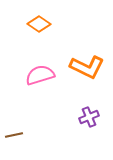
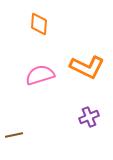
orange diamond: rotated 60 degrees clockwise
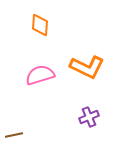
orange diamond: moved 1 px right, 1 px down
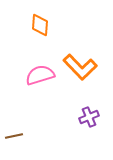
orange L-shape: moved 7 px left; rotated 20 degrees clockwise
brown line: moved 1 px down
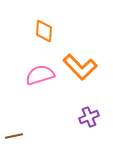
orange diamond: moved 4 px right, 6 px down
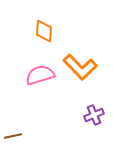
purple cross: moved 5 px right, 2 px up
brown line: moved 1 px left
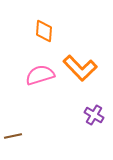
orange L-shape: moved 1 px down
purple cross: rotated 36 degrees counterclockwise
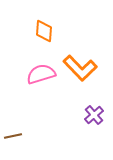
pink semicircle: moved 1 px right, 1 px up
purple cross: rotated 18 degrees clockwise
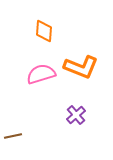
orange L-shape: moved 1 px right, 1 px up; rotated 24 degrees counterclockwise
purple cross: moved 18 px left
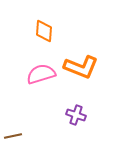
purple cross: rotated 30 degrees counterclockwise
